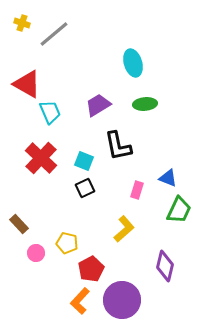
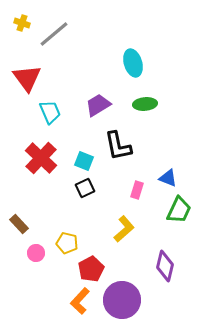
red triangle: moved 6 px up; rotated 24 degrees clockwise
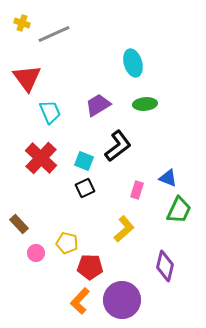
gray line: rotated 16 degrees clockwise
black L-shape: rotated 116 degrees counterclockwise
red pentagon: moved 1 px left, 2 px up; rotated 30 degrees clockwise
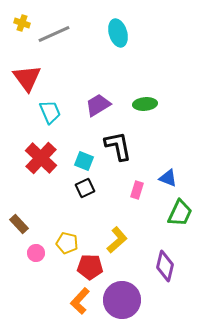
cyan ellipse: moved 15 px left, 30 px up
black L-shape: rotated 64 degrees counterclockwise
green trapezoid: moved 1 px right, 3 px down
yellow L-shape: moved 7 px left, 11 px down
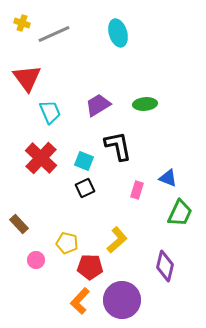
pink circle: moved 7 px down
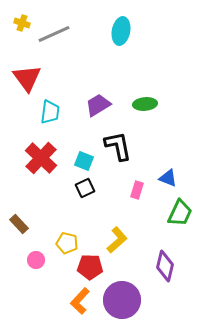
cyan ellipse: moved 3 px right, 2 px up; rotated 28 degrees clockwise
cyan trapezoid: rotated 30 degrees clockwise
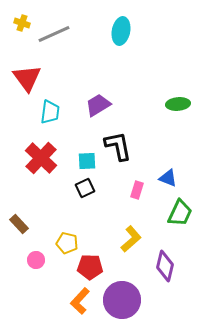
green ellipse: moved 33 px right
cyan square: moved 3 px right; rotated 24 degrees counterclockwise
yellow L-shape: moved 14 px right, 1 px up
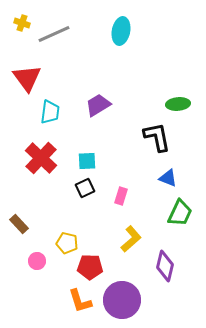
black L-shape: moved 39 px right, 9 px up
pink rectangle: moved 16 px left, 6 px down
pink circle: moved 1 px right, 1 px down
orange L-shape: rotated 60 degrees counterclockwise
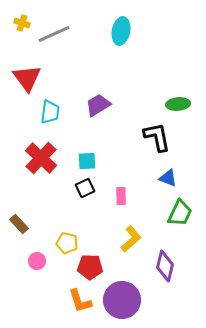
pink rectangle: rotated 18 degrees counterclockwise
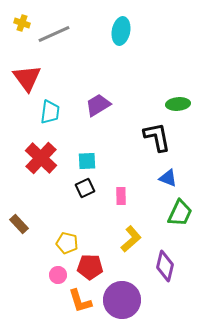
pink circle: moved 21 px right, 14 px down
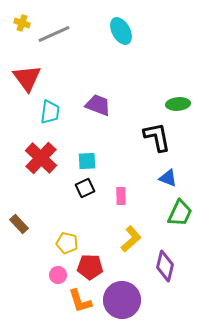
cyan ellipse: rotated 40 degrees counterclockwise
purple trapezoid: rotated 52 degrees clockwise
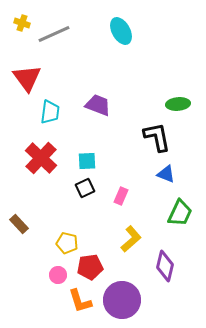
blue triangle: moved 2 px left, 4 px up
pink rectangle: rotated 24 degrees clockwise
red pentagon: rotated 10 degrees counterclockwise
